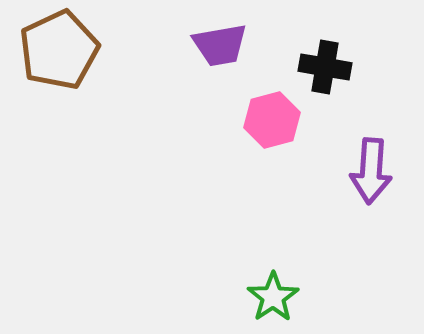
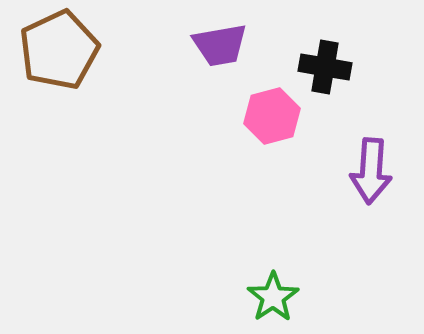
pink hexagon: moved 4 px up
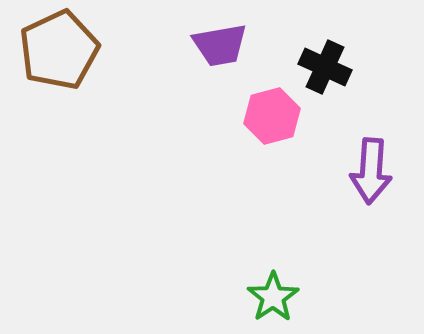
black cross: rotated 15 degrees clockwise
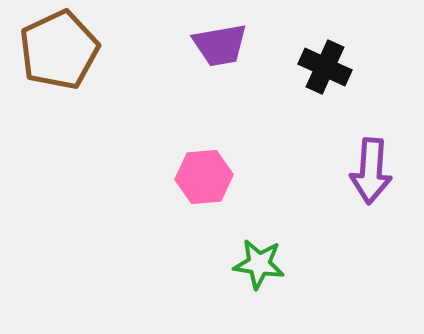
pink hexagon: moved 68 px left, 61 px down; rotated 10 degrees clockwise
green star: moved 14 px left, 33 px up; rotated 30 degrees counterclockwise
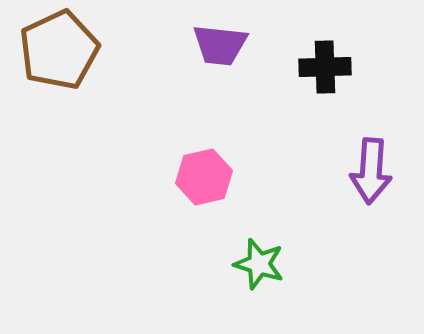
purple trapezoid: rotated 16 degrees clockwise
black cross: rotated 27 degrees counterclockwise
pink hexagon: rotated 8 degrees counterclockwise
green star: rotated 9 degrees clockwise
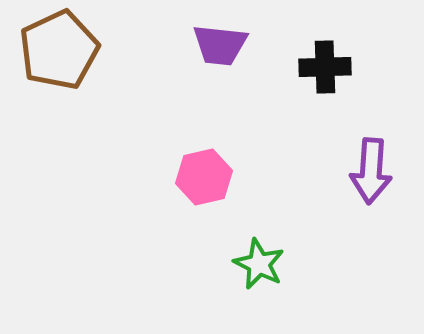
green star: rotated 9 degrees clockwise
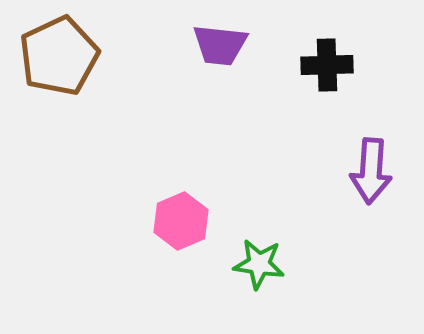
brown pentagon: moved 6 px down
black cross: moved 2 px right, 2 px up
pink hexagon: moved 23 px left, 44 px down; rotated 10 degrees counterclockwise
green star: rotated 18 degrees counterclockwise
